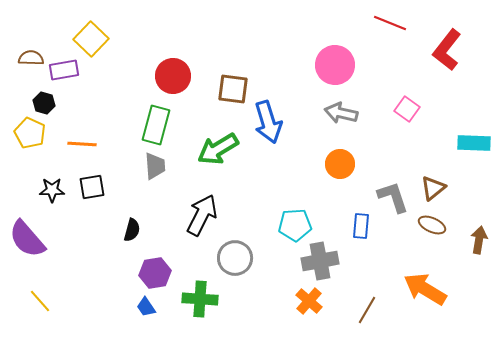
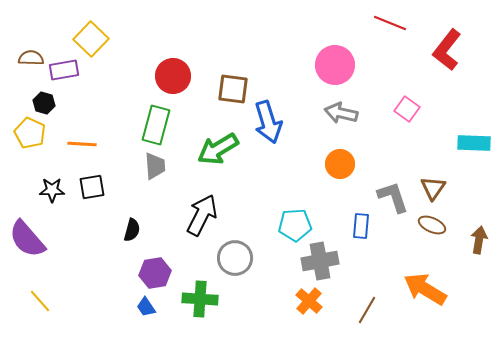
brown triangle: rotated 16 degrees counterclockwise
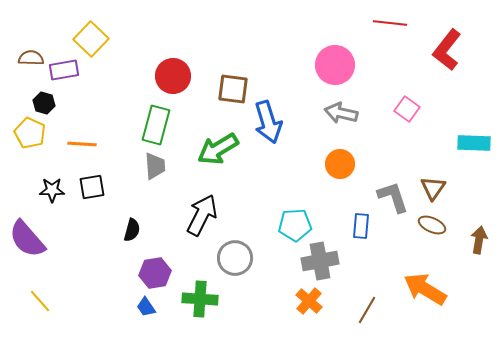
red line: rotated 16 degrees counterclockwise
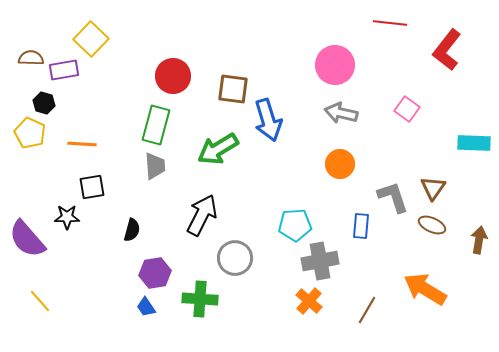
blue arrow: moved 2 px up
black star: moved 15 px right, 27 px down
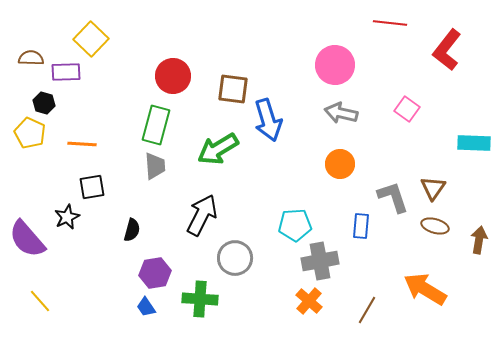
purple rectangle: moved 2 px right, 2 px down; rotated 8 degrees clockwise
black star: rotated 25 degrees counterclockwise
brown ellipse: moved 3 px right, 1 px down; rotated 8 degrees counterclockwise
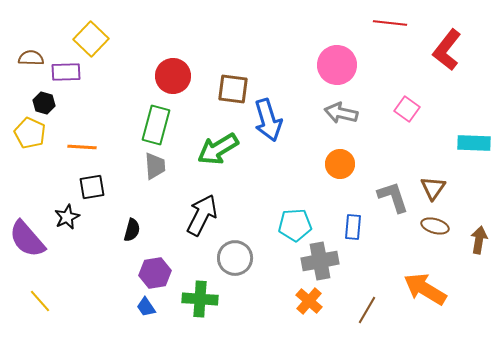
pink circle: moved 2 px right
orange line: moved 3 px down
blue rectangle: moved 8 px left, 1 px down
